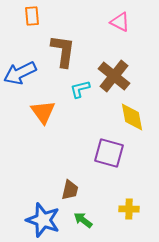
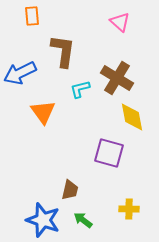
pink triangle: rotated 15 degrees clockwise
brown cross: moved 3 px right, 2 px down; rotated 8 degrees counterclockwise
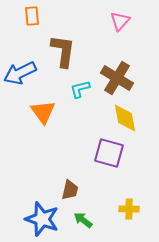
pink triangle: moved 1 px up; rotated 30 degrees clockwise
yellow diamond: moved 7 px left, 1 px down
blue star: moved 1 px left, 1 px up
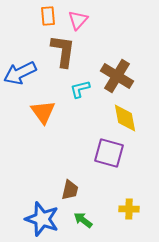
orange rectangle: moved 16 px right
pink triangle: moved 42 px left, 1 px up
brown cross: moved 2 px up
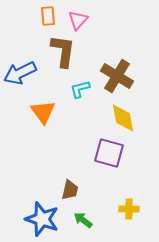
yellow diamond: moved 2 px left
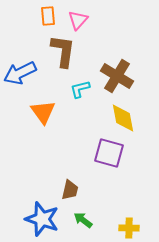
yellow cross: moved 19 px down
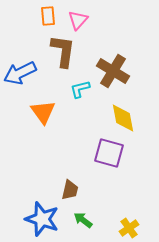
brown cross: moved 4 px left, 5 px up
yellow cross: rotated 36 degrees counterclockwise
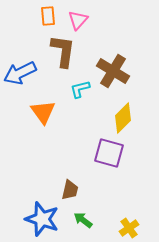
yellow diamond: rotated 56 degrees clockwise
